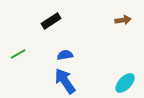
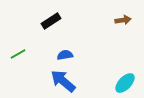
blue arrow: moved 2 px left; rotated 16 degrees counterclockwise
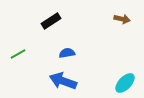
brown arrow: moved 1 px left, 1 px up; rotated 21 degrees clockwise
blue semicircle: moved 2 px right, 2 px up
blue arrow: rotated 20 degrees counterclockwise
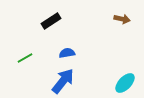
green line: moved 7 px right, 4 px down
blue arrow: rotated 108 degrees clockwise
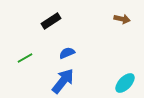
blue semicircle: rotated 14 degrees counterclockwise
